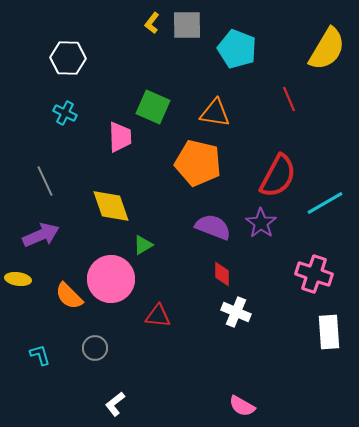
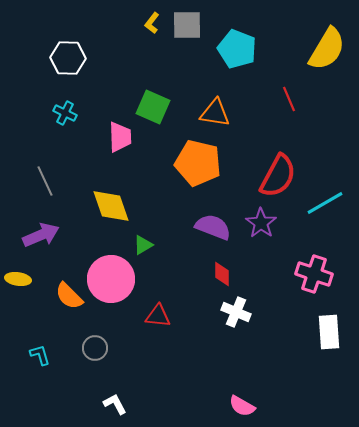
white L-shape: rotated 100 degrees clockwise
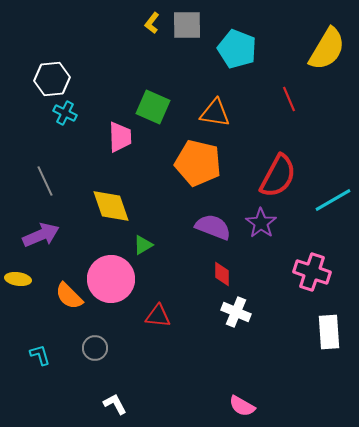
white hexagon: moved 16 px left, 21 px down; rotated 8 degrees counterclockwise
cyan line: moved 8 px right, 3 px up
pink cross: moved 2 px left, 2 px up
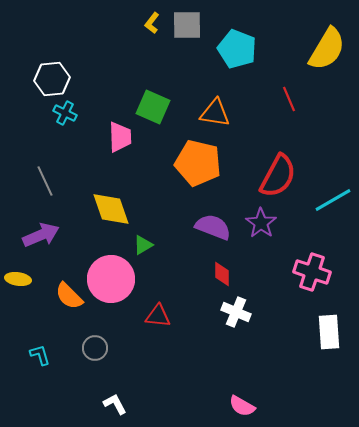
yellow diamond: moved 3 px down
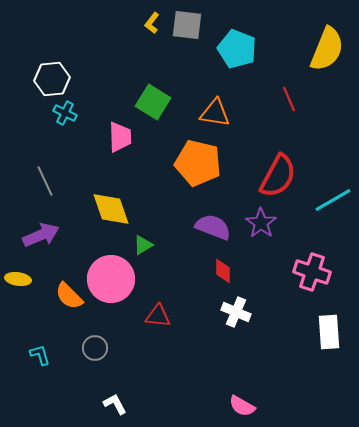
gray square: rotated 8 degrees clockwise
yellow semicircle: rotated 9 degrees counterclockwise
green square: moved 5 px up; rotated 8 degrees clockwise
red diamond: moved 1 px right, 3 px up
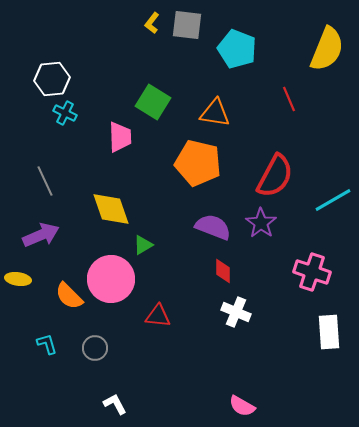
red semicircle: moved 3 px left
cyan L-shape: moved 7 px right, 11 px up
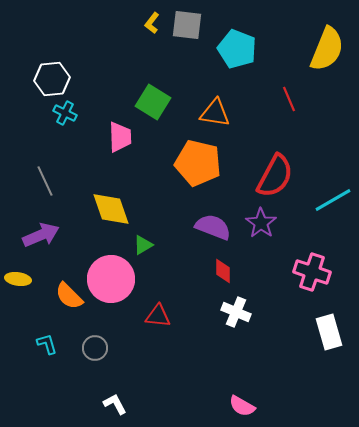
white rectangle: rotated 12 degrees counterclockwise
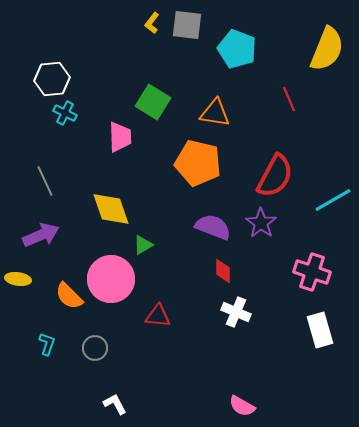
white rectangle: moved 9 px left, 2 px up
cyan L-shape: rotated 35 degrees clockwise
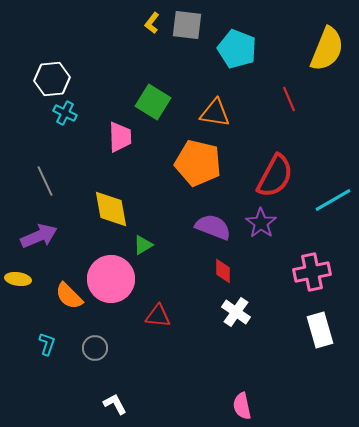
yellow diamond: rotated 9 degrees clockwise
purple arrow: moved 2 px left, 1 px down
pink cross: rotated 30 degrees counterclockwise
white cross: rotated 12 degrees clockwise
pink semicircle: rotated 48 degrees clockwise
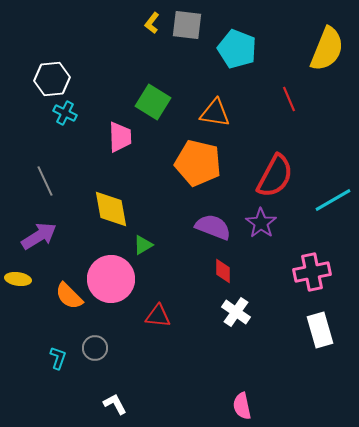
purple arrow: rotated 9 degrees counterclockwise
cyan L-shape: moved 11 px right, 14 px down
